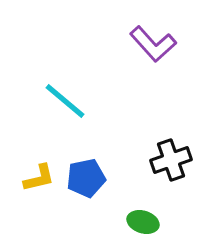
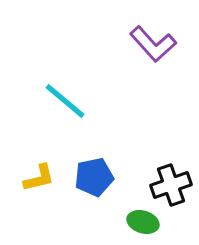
black cross: moved 25 px down
blue pentagon: moved 8 px right, 1 px up
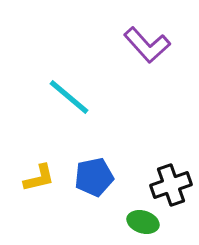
purple L-shape: moved 6 px left, 1 px down
cyan line: moved 4 px right, 4 px up
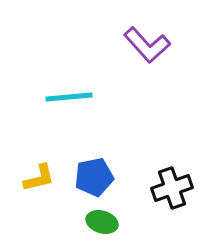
cyan line: rotated 45 degrees counterclockwise
black cross: moved 1 px right, 3 px down
green ellipse: moved 41 px left
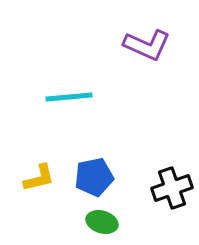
purple L-shape: rotated 24 degrees counterclockwise
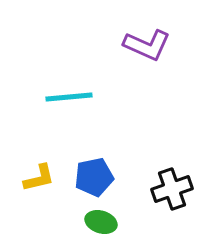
black cross: moved 1 px down
green ellipse: moved 1 px left
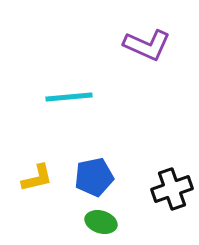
yellow L-shape: moved 2 px left
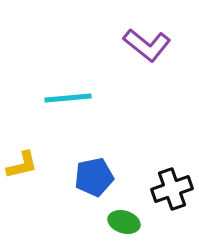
purple L-shape: rotated 15 degrees clockwise
cyan line: moved 1 px left, 1 px down
yellow L-shape: moved 15 px left, 13 px up
green ellipse: moved 23 px right
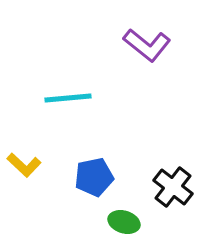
yellow L-shape: moved 2 px right; rotated 56 degrees clockwise
black cross: moved 1 px right, 2 px up; rotated 33 degrees counterclockwise
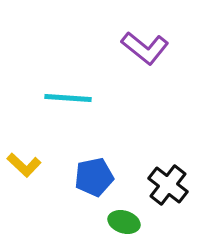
purple L-shape: moved 2 px left, 3 px down
cyan line: rotated 9 degrees clockwise
black cross: moved 5 px left, 2 px up
